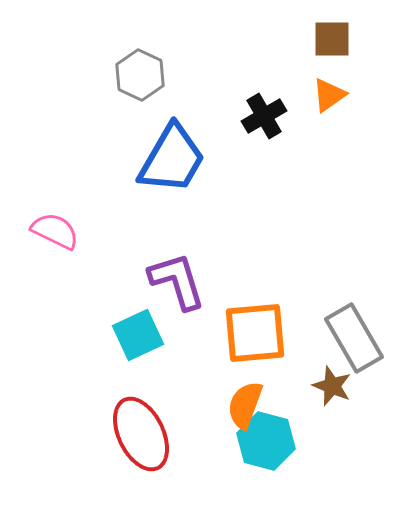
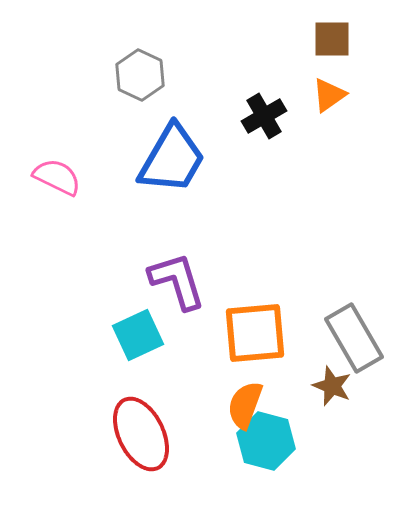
pink semicircle: moved 2 px right, 54 px up
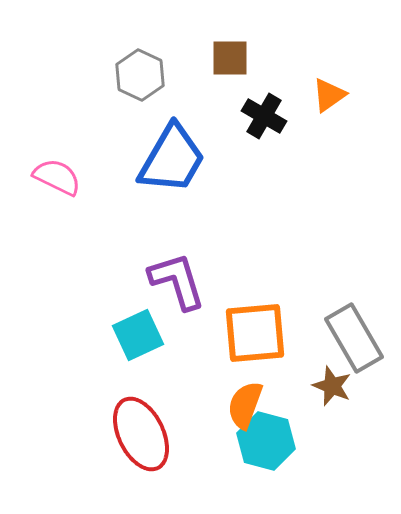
brown square: moved 102 px left, 19 px down
black cross: rotated 30 degrees counterclockwise
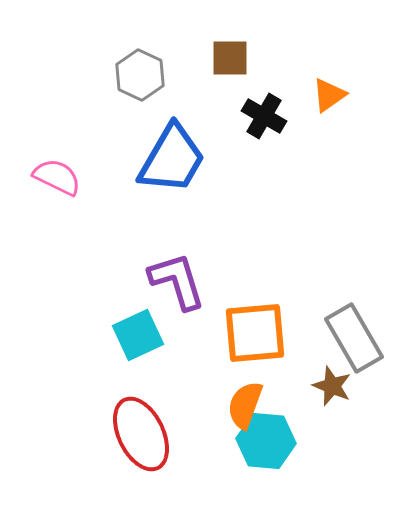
cyan hexagon: rotated 10 degrees counterclockwise
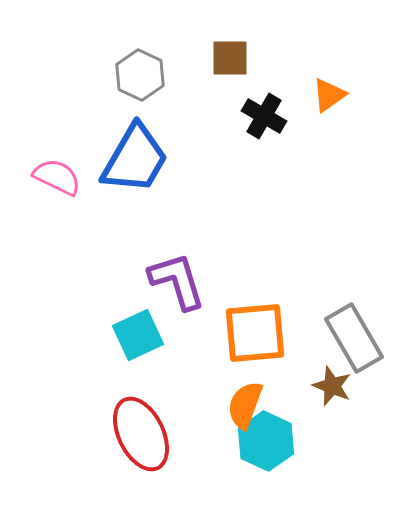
blue trapezoid: moved 37 px left
cyan hexagon: rotated 20 degrees clockwise
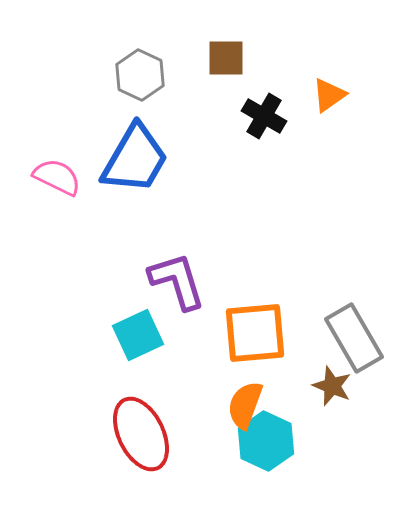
brown square: moved 4 px left
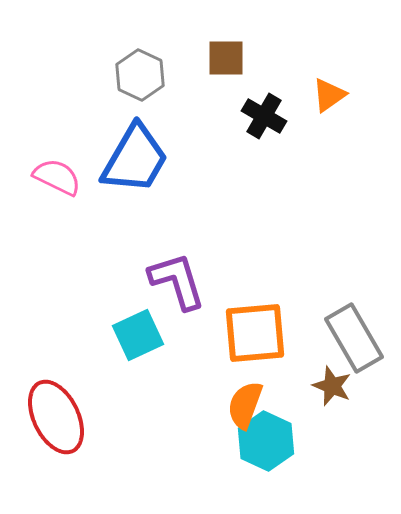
red ellipse: moved 85 px left, 17 px up
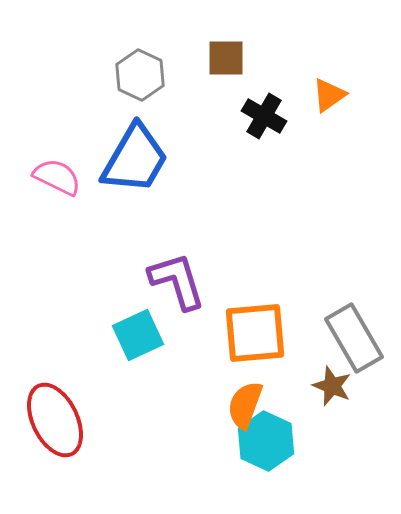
red ellipse: moved 1 px left, 3 px down
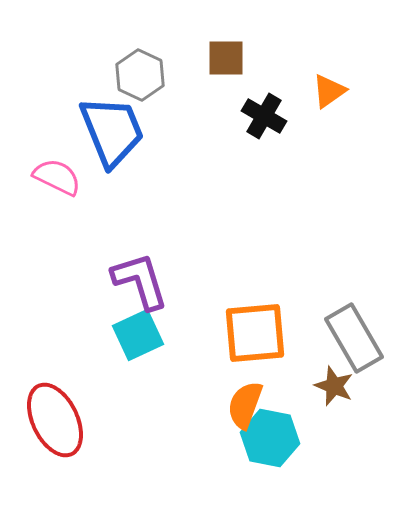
orange triangle: moved 4 px up
blue trapezoid: moved 23 px left, 28 px up; rotated 52 degrees counterclockwise
purple L-shape: moved 37 px left
brown star: moved 2 px right
cyan hexagon: moved 4 px right, 3 px up; rotated 14 degrees counterclockwise
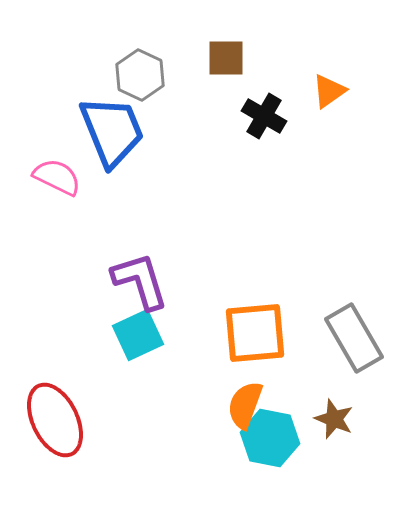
brown star: moved 33 px down
